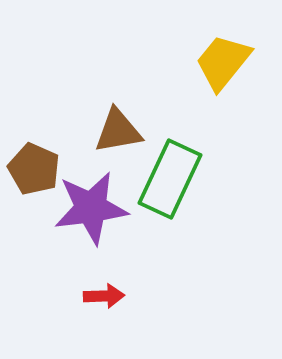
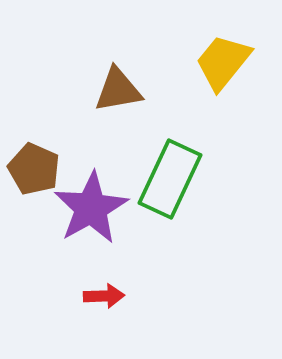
brown triangle: moved 41 px up
purple star: rotated 22 degrees counterclockwise
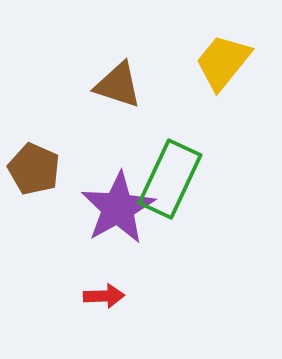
brown triangle: moved 5 px up; rotated 28 degrees clockwise
purple star: moved 27 px right
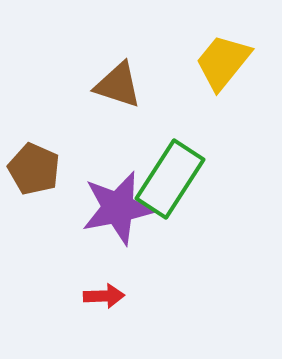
green rectangle: rotated 8 degrees clockwise
purple star: rotated 18 degrees clockwise
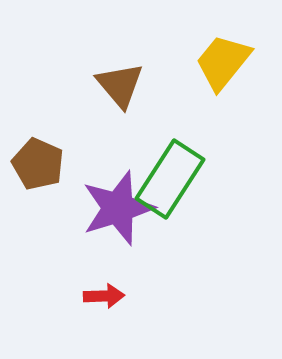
brown triangle: moved 2 px right; rotated 32 degrees clockwise
brown pentagon: moved 4 px right, 5 px up
purple star: rotated 6 degrees counterclockwise
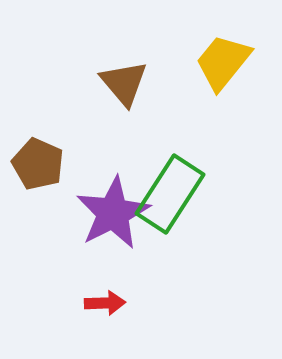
brown triangle: moved 4 px right, 2 px up
green rectangle: moved 15 px down
purple star: moved 5 px left, 5 px down; rotated 10 degrees counterclockwise
red arrow: moved 1 px right, 7 px down
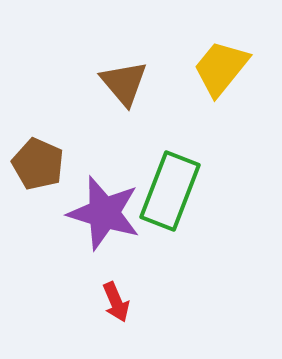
yellow trapezoid: moved 2 px left, 6 px down
green rectangle: moved 3 px up; rotated 12 degrees counterclockwise
purple star: moved 9 px left; rotated 28 degrees counterclockwise
red arrow: moved 11 px right, 1 px up; rotated 69 degrees clockwise
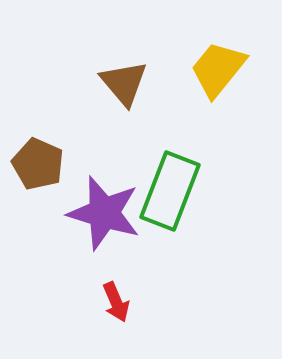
yellow trapezoid: moved 3 px left, 1 px down
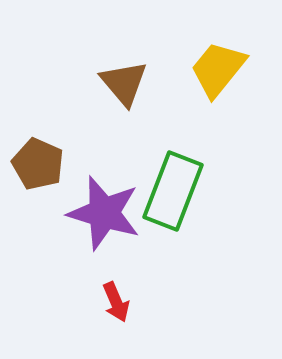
green rectangle: moved 3 px right
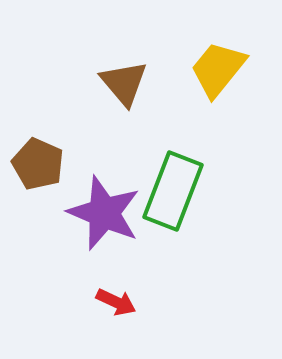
purple star: rotated 6 degrees clockwise
red arrow: rotated 42 degrees counterclockwise
